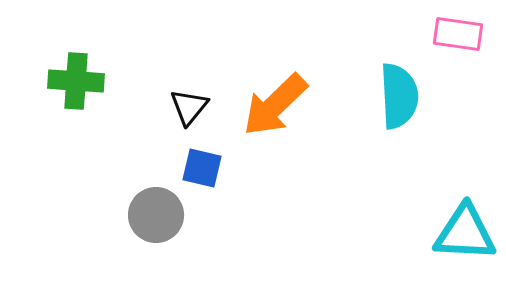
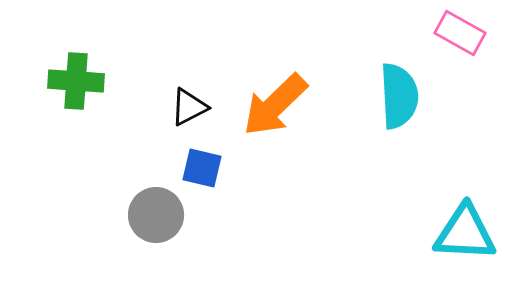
pink rectangle: moved 2 px right, 1 px up; rotated 21 degrees clockwise
black triangle: rotated 24 degrees clockwise
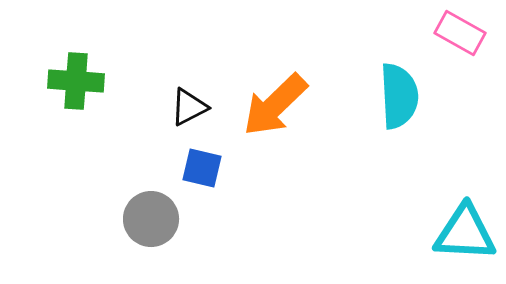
gray circle: moved 5 px left, 4 px down
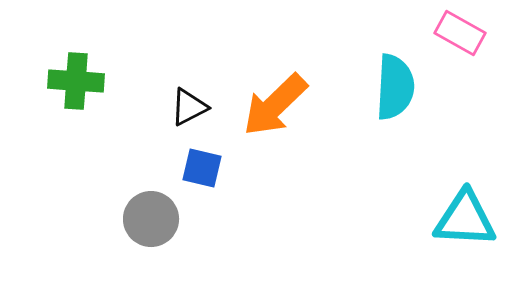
cyan semicircle: moved 4 px left, 9 px up; rotated 6 degrees clockwise
cyan triangle: moved 14 px up
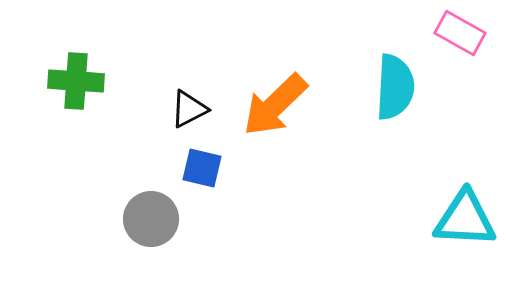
black triangle: moved 2 px down
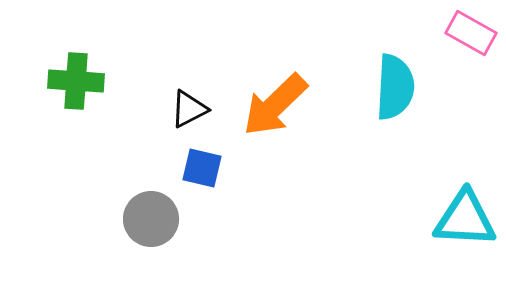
pink rectangle: moved 11 px right
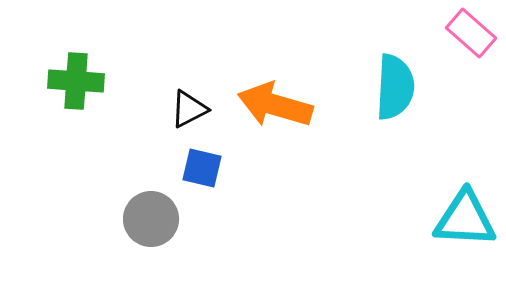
pink rectangle: rotated 12 degrees clockwise
orange arrow: rotated 60 degrees clockwise
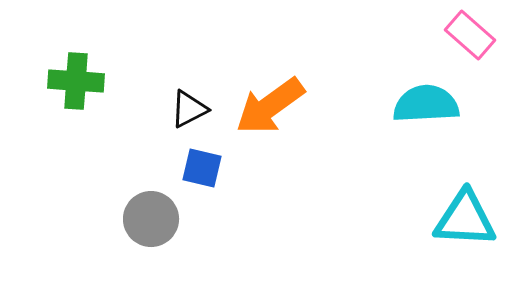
pink rectangle: moved 1 px left, 2 px down
cyan semicircle: moved 31 px right, 17 px down; rotated 96 degrees counterclockwise
orange arrow: moved 5 px left, 1 px down; rotated 52 degrees counterclockwise
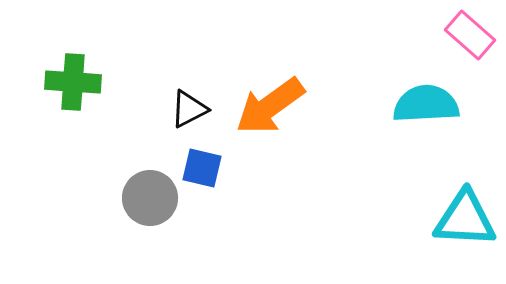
green cross: moved 3 px left, 1 px down
gray circle: moved 1 px left, 21 px up
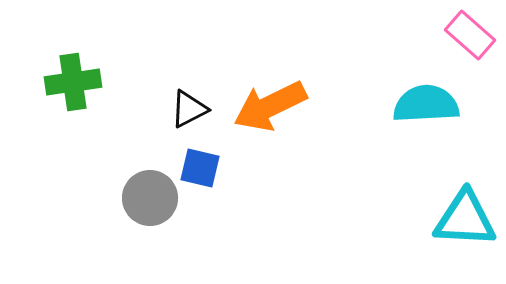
green cross: rotated 12 degrees counterclockwise
orange arrow: rotated 10 degrees clockwise
blue square: moved 2 px left
